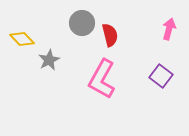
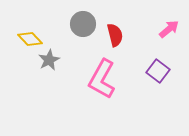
gray circle: moved 1 px right, 1 px down
pink arrow: rotated 35 degrees clockwise
red semicircle: moved 5 px right
yellow diamond: moved 8 px right
purple square: moved 3 px left, 5 px up
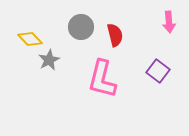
gray circle: moved 2 px left, 3 px down
pink arrow: moved 7 px up; rotated 125 degrees clockwise
pink L-shape: rotated 15 degrees counterclockwise
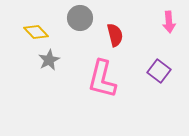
gray circle: moved 1 px left, 9 px up
yellow diamond: moved 6 px right, 7 px up
purple square: moved 1 px right
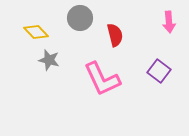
gray star: rotated 30 degrees counterclockwise
pink L-shape: rotated 39 degrees counterclockwise
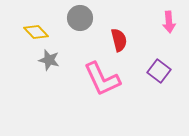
red semicircle: moved 4 px right, 5 px down
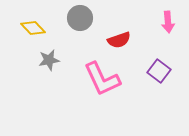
pink arrow: moved 1 px left
yellow diamond: moved 3 px left, 4 px up
red semicircle: rotated 85 degrees clockwise
gray star: rotated 25 degrees counterclockwise
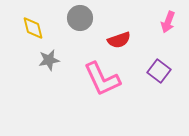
pink arrow: rotated 25 degrees clockwise
yellow diamond: rotated 30 degrees clockwise
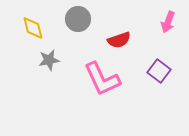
gray circle: moved 2 px left, 1 px down
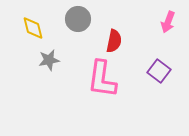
red semicircle: moved 5 px left, 1 px down; rotated 60 degrees counterclockwise
pink L-shape: rotated 33 degrees clockwise
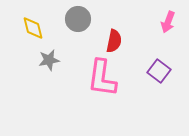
pink L-shape: moved 1 px up
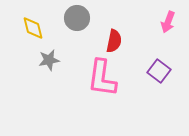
gray circle: moved 1 px left, 1 px up
